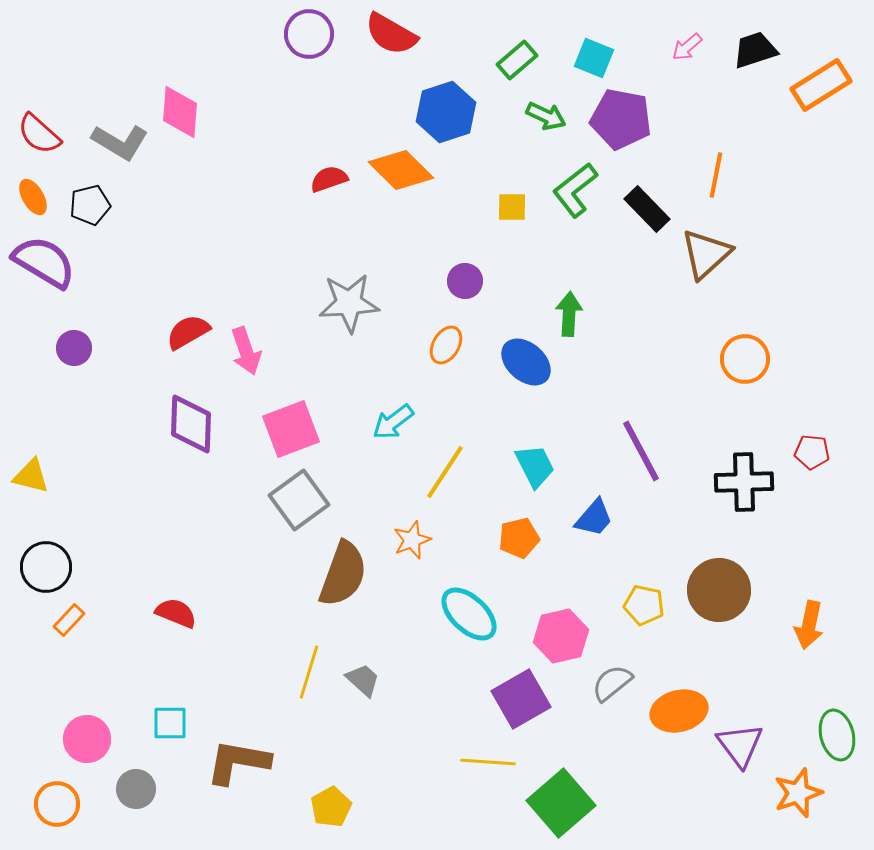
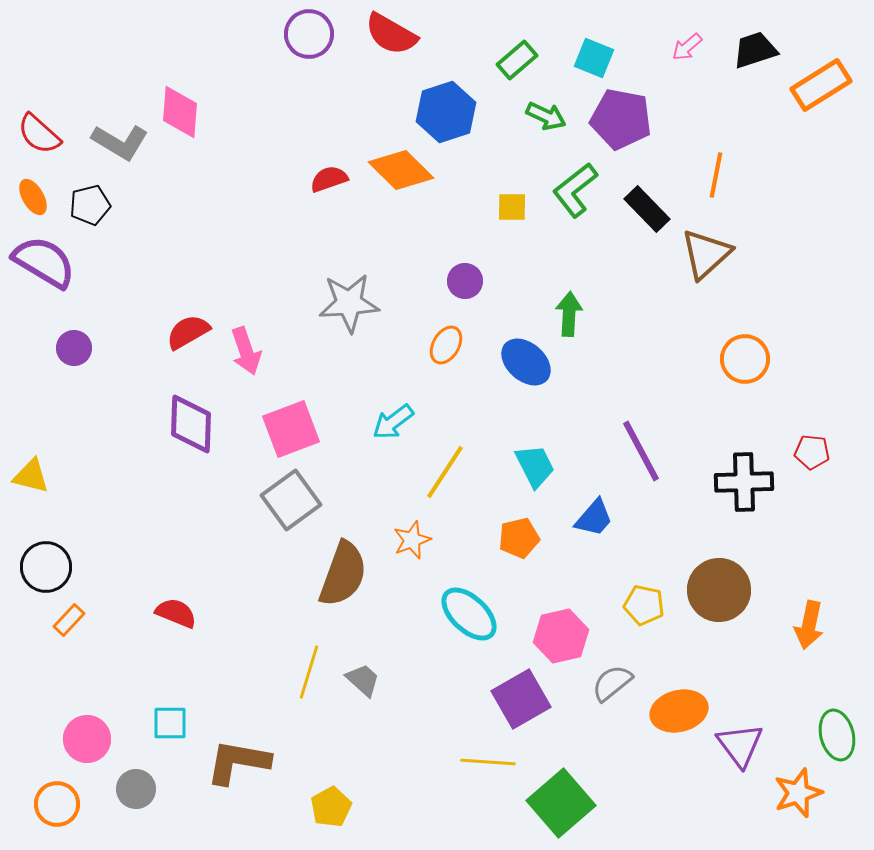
gray square at (299, 500): moved 8 px left
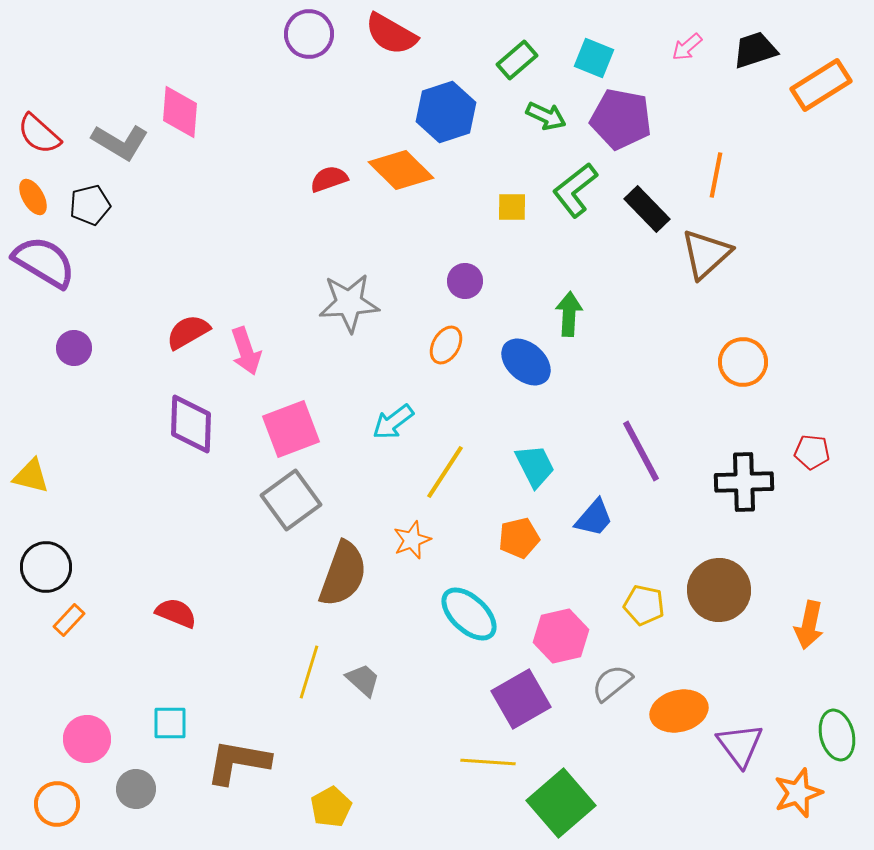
orange circle at (745, 359): moved 2 px left, 3 px down
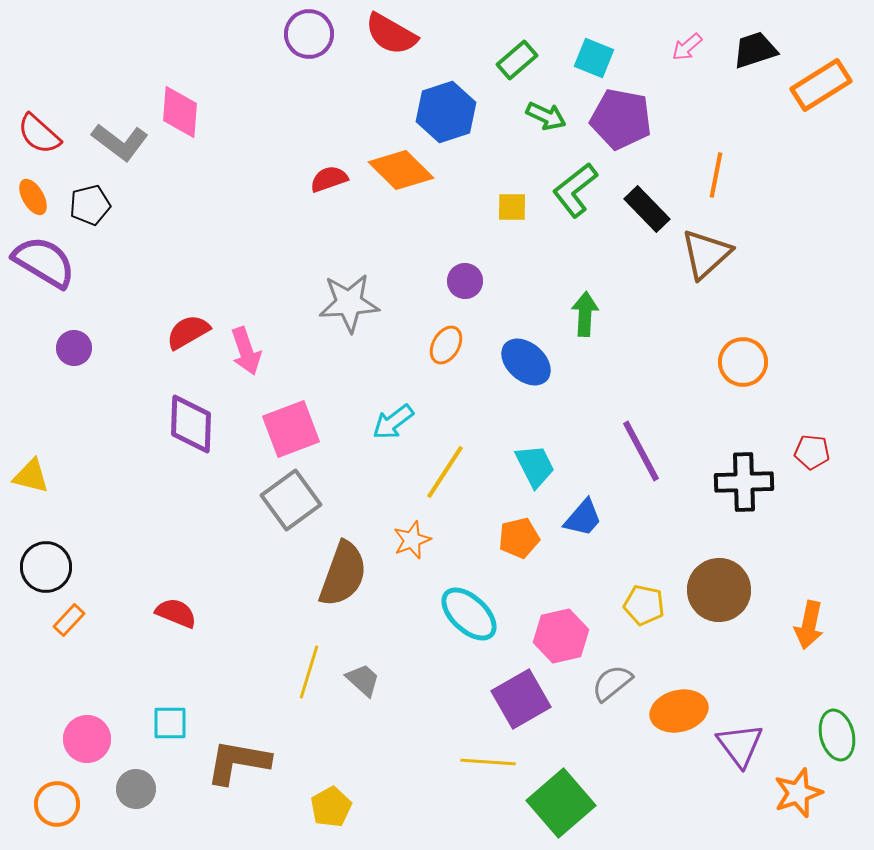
gray L-shape at (120, 142): rotated 6 degrees clockwise
green arrow at (569, 314): moved 16 px right
blue trapezoid at (594, 518): moved 11 px left
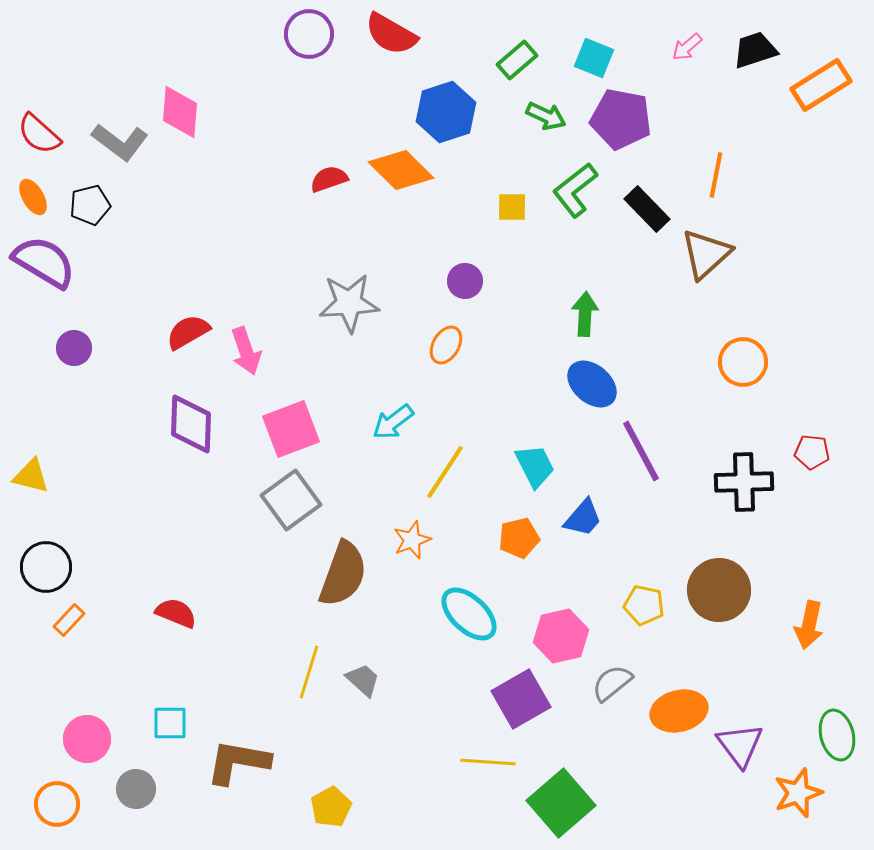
blue ellipse at (526, 362): moved 66 px right, 22 px down
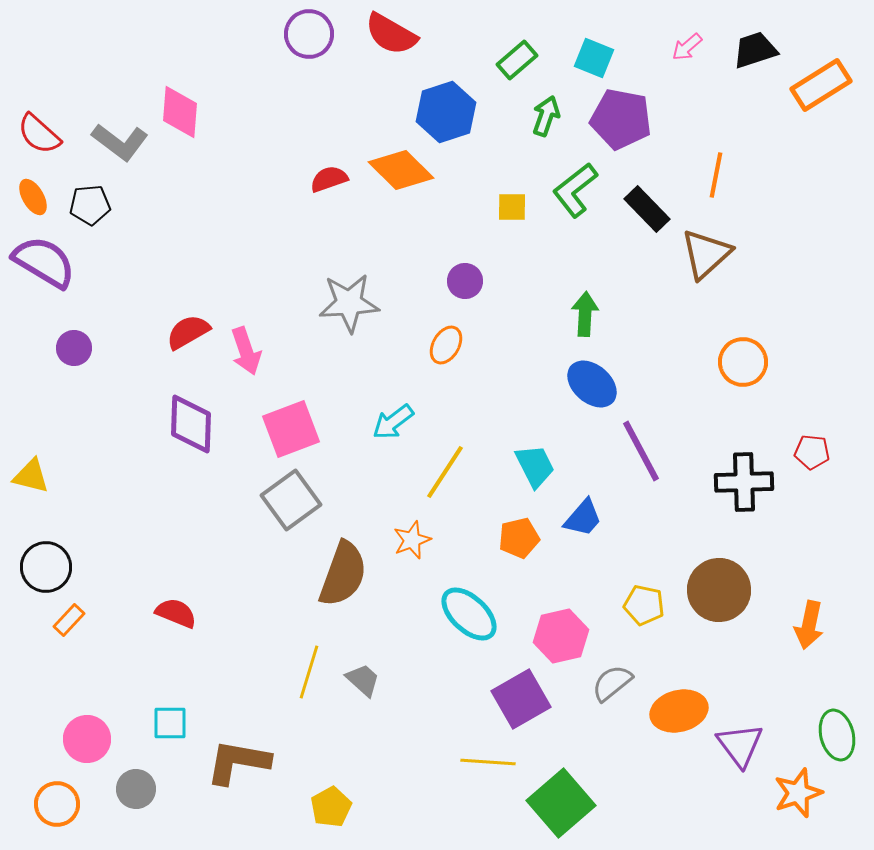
green arrow at (546, 116): rotated 96 degrees counterclockwise
black pentagon at (90, 205): rotated 9 degrees clockwise
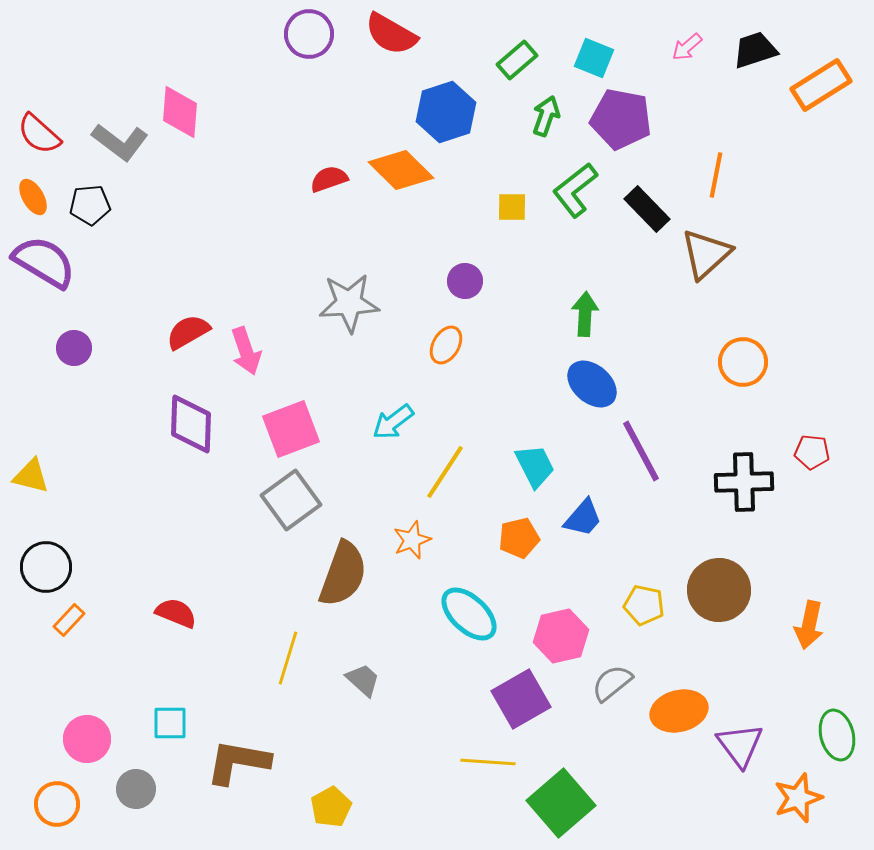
yellow line at (309, 672): moved 21 px left, 14 px up
orange star at (798, 793): moved 5 px down
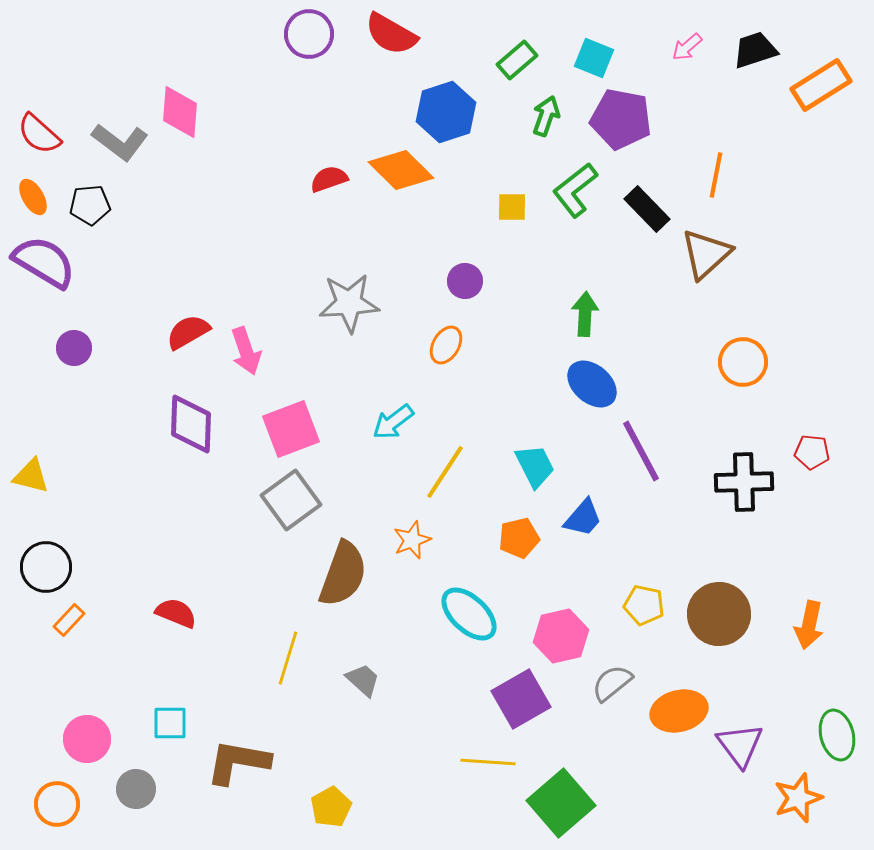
brown circle at (719, 590): moved 24 px down
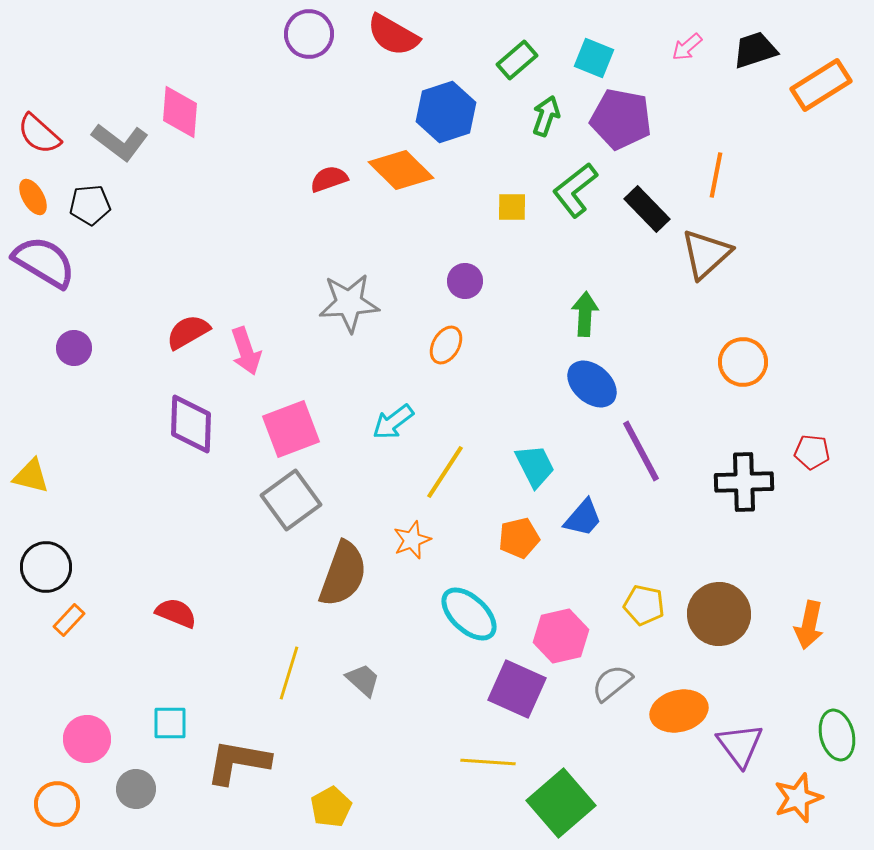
red semicircle at (391, 34): moved 2 px right, 1 px down
yellow line at (288, 658): moved 1 px right, 15 px down
purple square at (521, 699): moved 4 px left, 10 px up; rotated 36 degrees counterclockwise
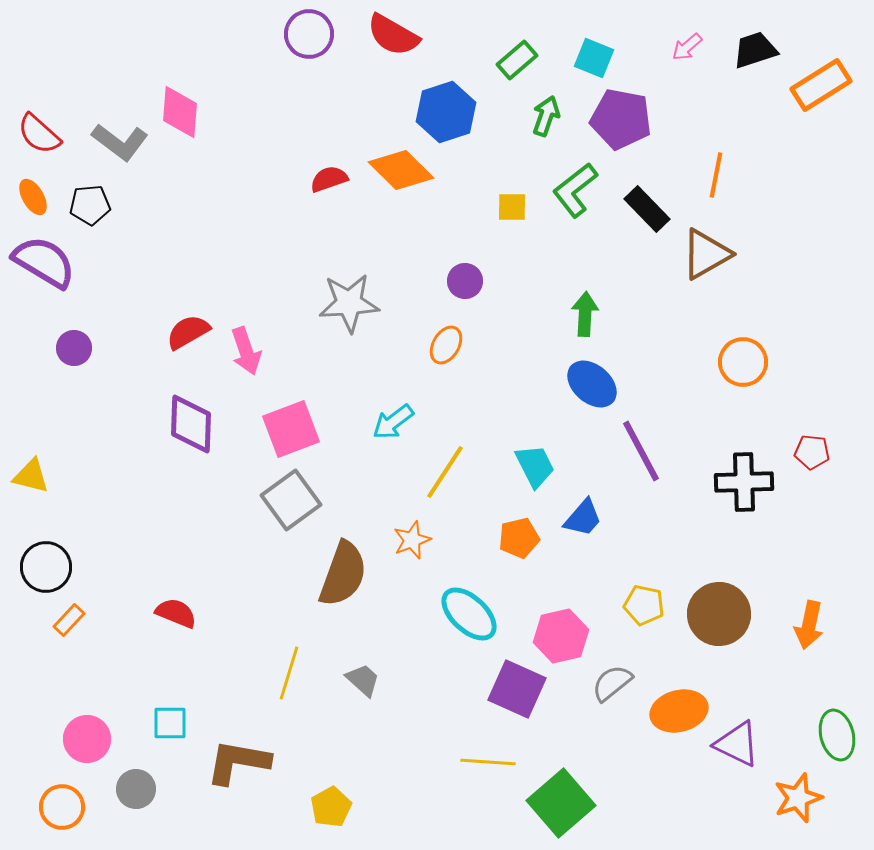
brown triangle at (706, 254): rotated 12 degrees clockwise
purple triangle at (740, 745): moved 3 px left, 1 px up; rotated 27 degrees counterclockwise
orange circle at (57, 804): moved 5 px right, 3 px down
